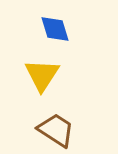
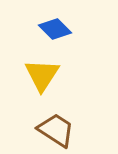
blue diamond: rotated 28 degrees counterclockwise
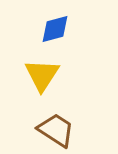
blue diamond: rotated 60 degrees counterclockwise
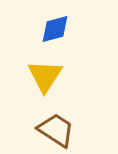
yellow triangle: moved 3 px right, 1 px down
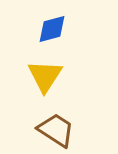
blue diamond: moved 3 px left
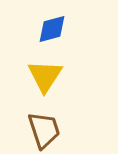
brown trapezoid: moved 12 px left; rotated 39 degrees clockwise
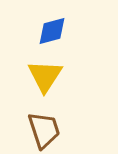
blue diamond: moved 2 px down
